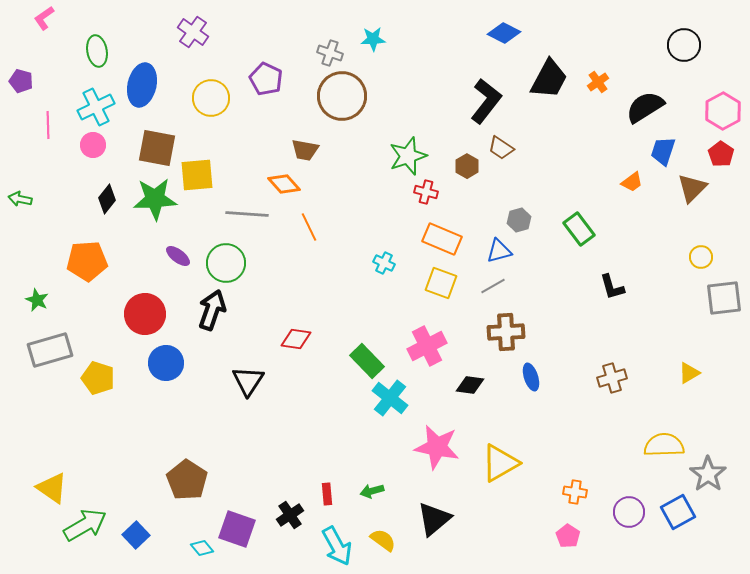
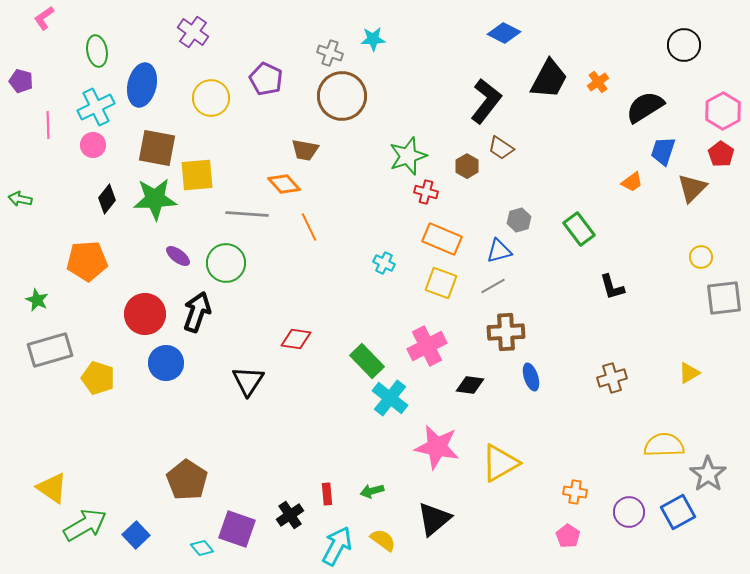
black arrow at (212, 310): moved 15 px left, 2 px down
cyan arrow at (337, 546): rotated 123 degrees counterclockwise
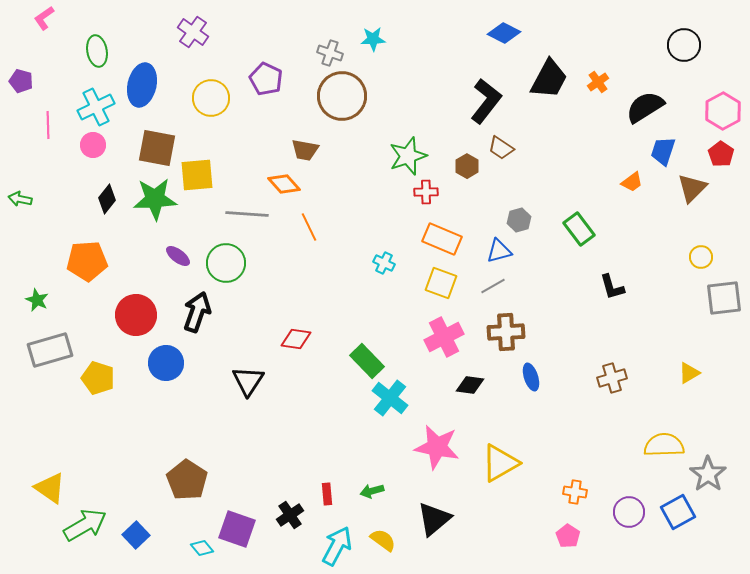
red cross at (426, 192): rotated 15 degrees counterclockwise
red circle at (145, 314): moved 9 px left, 1 px down
pink cross at (427, 346): moved 17 px right, 9 px up
yellow triangle at (52, 488): moved 2 px left
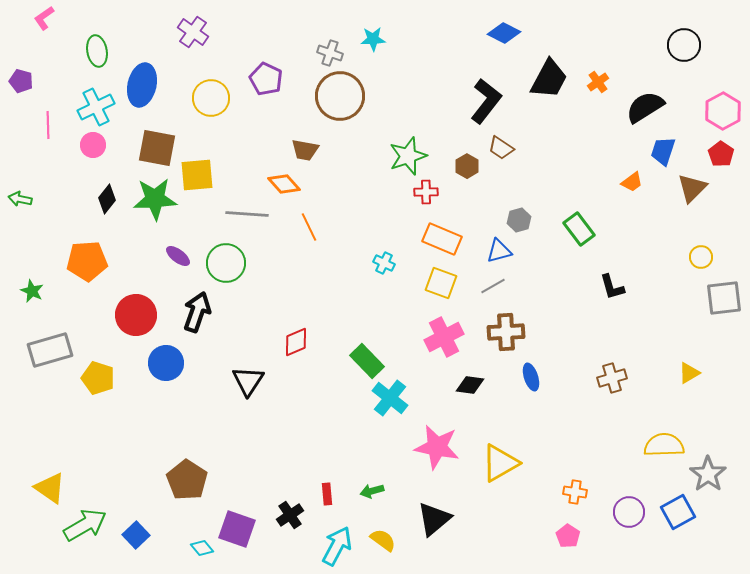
brown circle at (342, 96): moved 2 px left
green star at (37, 300): moved 5 px left, 9 px up
red diamond at (296, 339): moved 3 px down; rotated 32 degrees counterclockwise
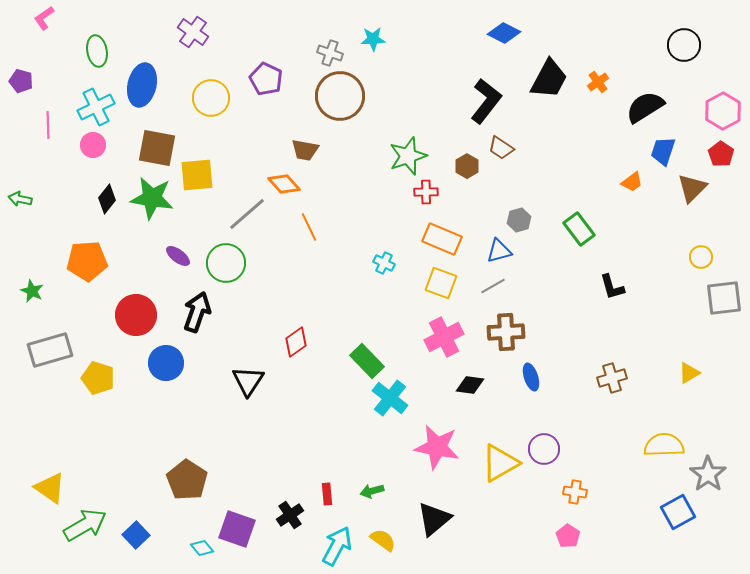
green star at (155, 199): moved 3 px left, 1 px up; rotated 12 degrees clockwise
gray line at (247, 214): rotated 45 degrees counterclockwise
red diamond at (296, 342): rotated 12 degrees counterclockwise
purple circle at (629, 512): moved 85 px left, 63 px up
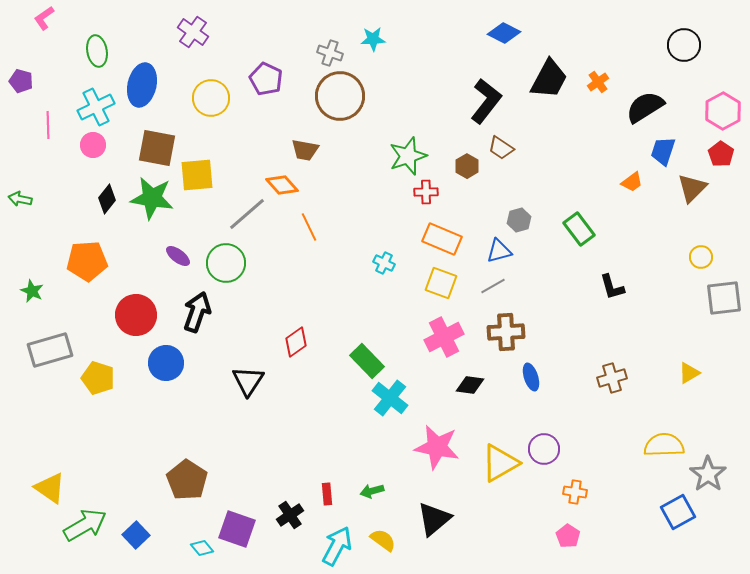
orange diamond at (284, 184): moved 2 px left, 1 px down
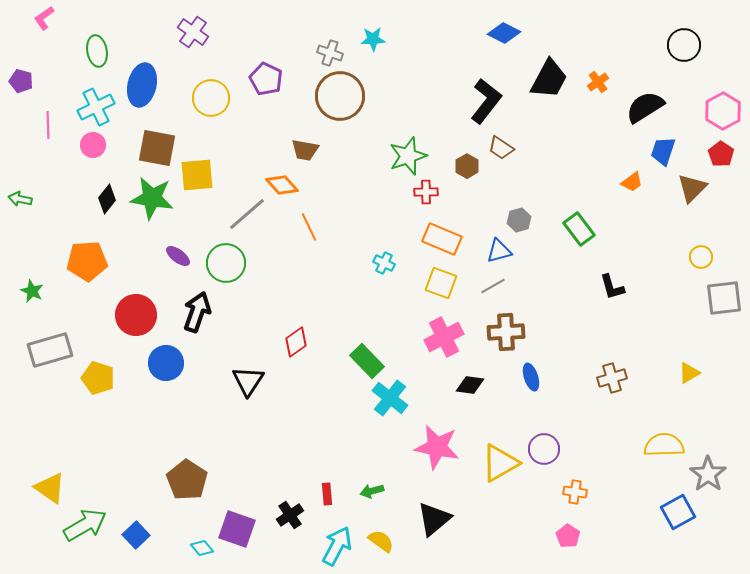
yellow semicircle at (383, 540): moved 2 px left, 1 px down
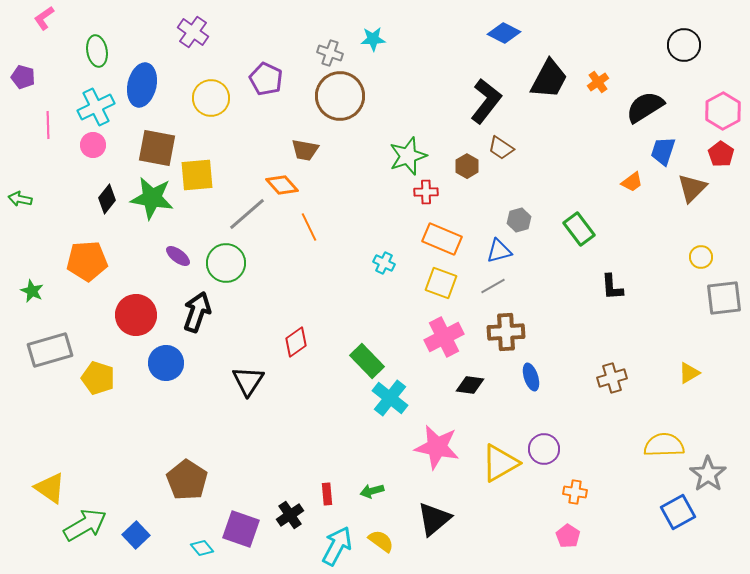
purple pentagon at (21, 81): moved 2 px right, 4 px up
black L-shape at (612, 287): rotated 12 degrees clockwise
purple square at (237, 529): moved 4 px right
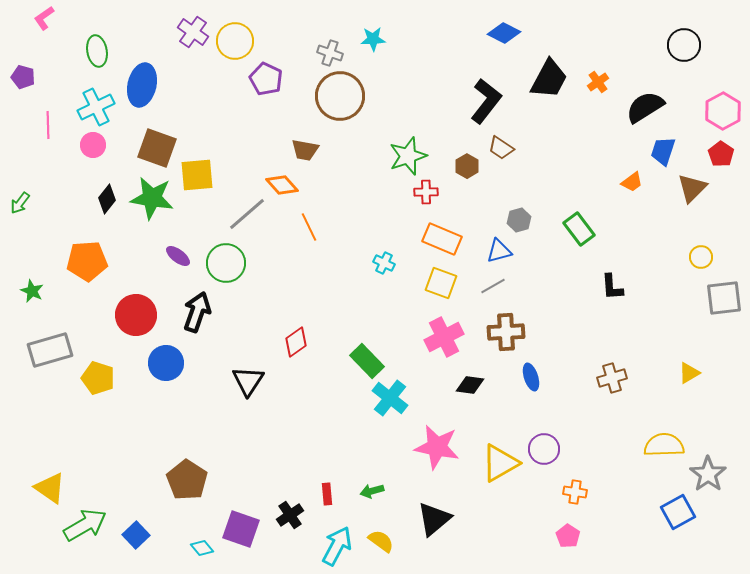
yellow circle at (211, 98): moved 24 px right, 57 px up
brown square at (157, 148): rotated 9 degrees clockwise
green arrow at (20, 199): moved 4 px down; rotated 65 degrees counterclockwise
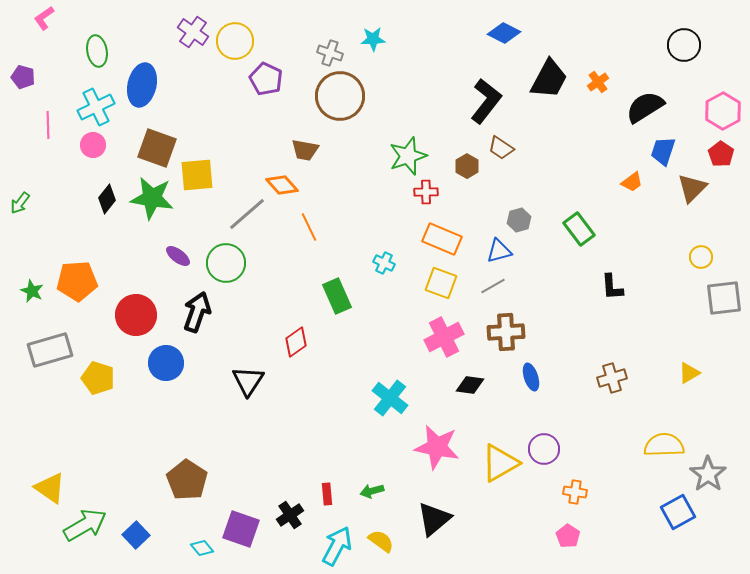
orange pentagon at (87, 261): moved 10 px left, 20 px down
green rectangle at (367, 361): moved 30 px left, 65 px up; rotated 20 degrees clockwise
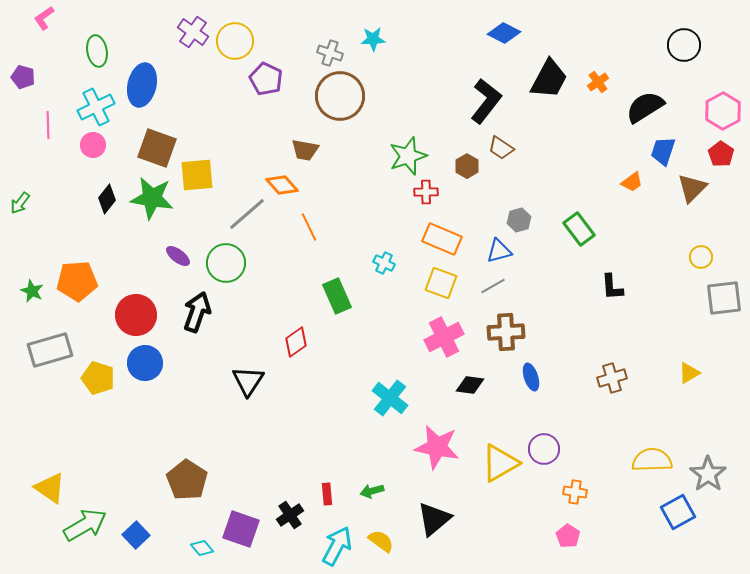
blue circle at (166, 363): moved 21 px left
yellow semicircle at (664, 445): moved 12 px left, 15 px down
